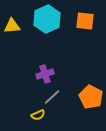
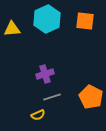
yellow triangle: moved 3 px down
gray line: rotated 24 degrees clockwise
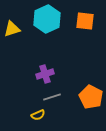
yellow triangle: rotated 12 degrees counterclockwise
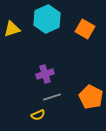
orange square: moved 8 px down; rotated 24 degrees clockwise
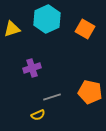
purple cross: moved 13 px left, 6 px up
orange pentagon: moved 1 px left, 5 px up; rotated 15 degrees counterclockwise
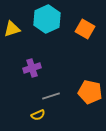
gray line: moved 1 px left, 1 px up
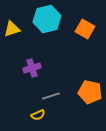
cyan hexagon: rotated 12 degrees clockwise
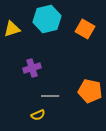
orange pentagon: moved 1 px up
gray line: moved 1 px left; rotated 18 degrees clockwise
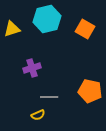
gray line: moved 1 px left, 1 px down
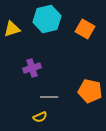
yellow semicircle: moved 2 px right, 2 px down
